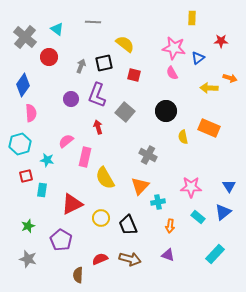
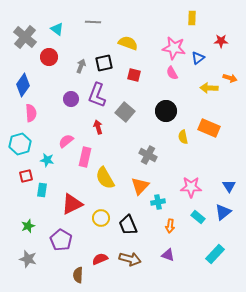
yellow semicircle at (125, 44): moved 3 px right, 1 px up; rotated 18 degrees counterclockwise
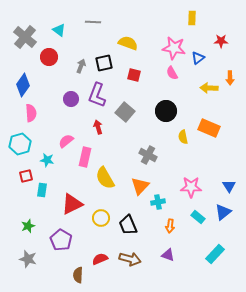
cyan triangle at (57, 29): moved 2 px right, 1 px down
orange arrow at (230, 78): rotated 72 degrees clockwise
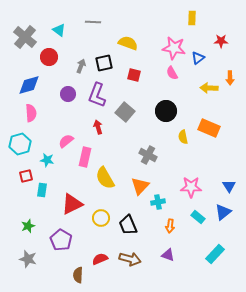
blue diamond at (23, 85): moved 6 px right; rotated 40 degrees clockwise
purple circle at (71, 99): moved 3 px left, 5 px up
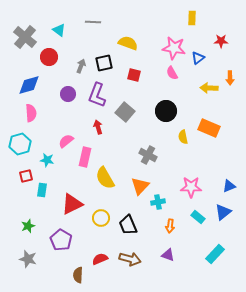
blue triangle at (229, 186): rotated 40 degrees clockwise
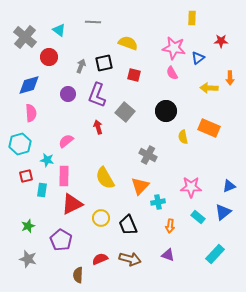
pink rectangle at (85, 157): moved 21 px left, 19 px down; rotated 12 degrees counterclockwise
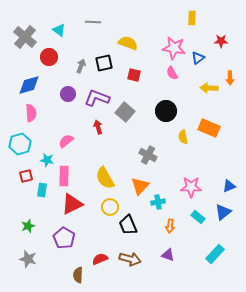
purple L-shape at (97, 95): moved 3 px down; rotated 90 degrees clockwise
yellow circle at (101, 218): moved 9 px right, 11 px up
purple pentagon at (61, 240): moved 3 px right, 2 px up
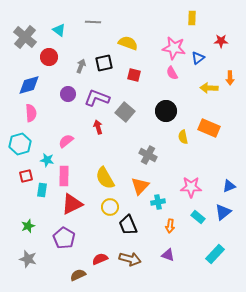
brown semicircle at (78, 275): rotated 63 degrees clockwise
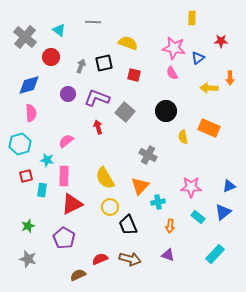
red circle at (49, 57): moved 2 px right
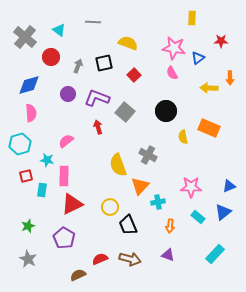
gray arrow at (81, 66): moved 3 px left
red square at (134, 75): rotated 32 degrees clockwise
yellow semicircle at (105, 178): moved 13 px right, 13 px up; rotated 10 degrees clockwise
gray star at (28, 259): rotated 12 degrees clockwise
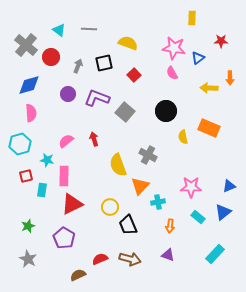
gray line at (93, 22): moved 4 px left, 7 px down
gray cross at (25, 37): moved 1 px right, 8 px down
red arrow at (98, 127): moved 4 px left, 12 px down
